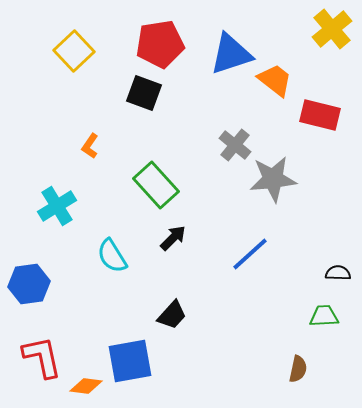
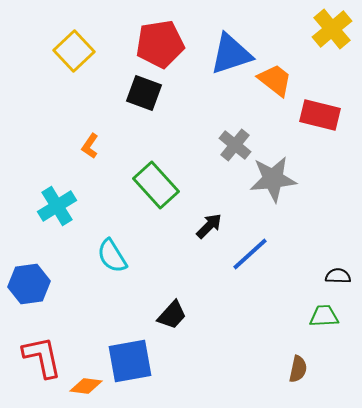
black arrow: moved 36 px right, 12 px up
black semicircle: moved 3 px down
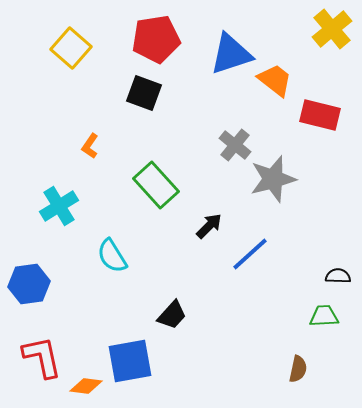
red pentagon: moved 4 px left, 5 px up
yellow square: moved 3 px left, 3 px up; rotated 6 degrees counterclockwise
gray star: rotated 9 degrees counterclockwise
cyan cross: moved 2 px right
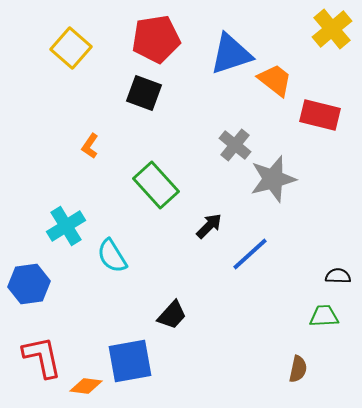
cyan cross: moved 7 px right, 20 px down
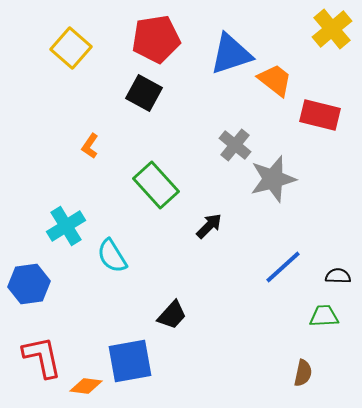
black square: rotated 9 degrees clockwise
blue line: moved 33 px right, 13 px down
brown semicircle: moved 5 px right, 4 px down
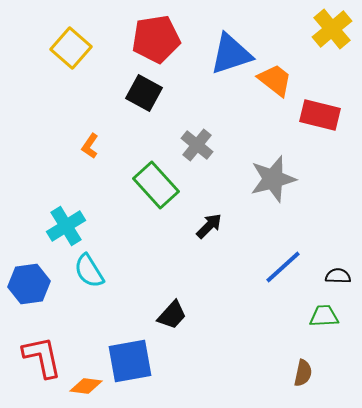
gray cross: moved 38 px left
cyan semicircle: moved 23 px left, 15 px down
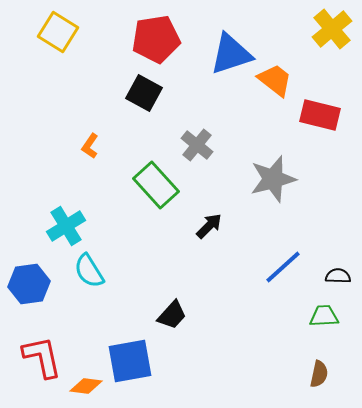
yellow square: moved 13 px left, 16 px up; rotated 9 degrees counterclockwise
brown semicircle: moved 16 px right, 1 px down
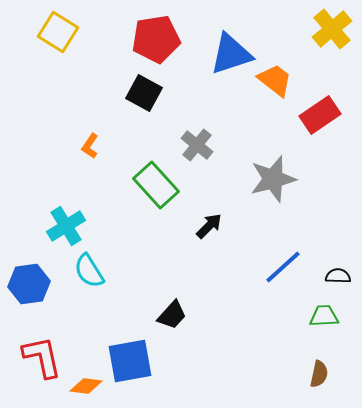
red rectangle: rotated 48 degrees counterclockwise
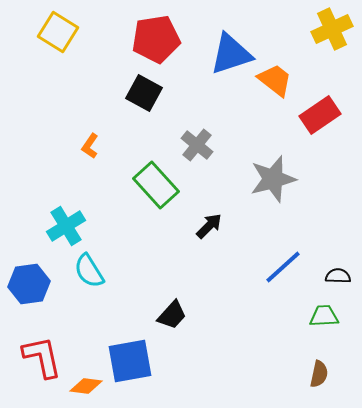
yellow cross: rotated 15 degrees clockwise
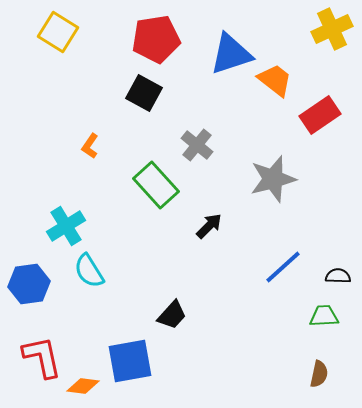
orange diamond: moved 3 px left
